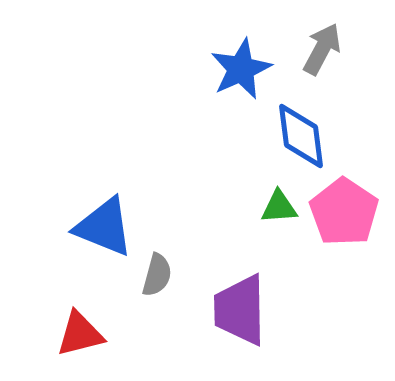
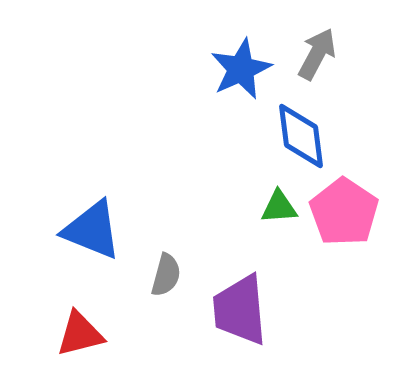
gray arrow: moved 5 px left, 5 px down
blue triangle: moved 12 px left, 3 px down
gray semicircle: moved 9 px right
purple trapezoid: rotated 4 degrees counterclockwise
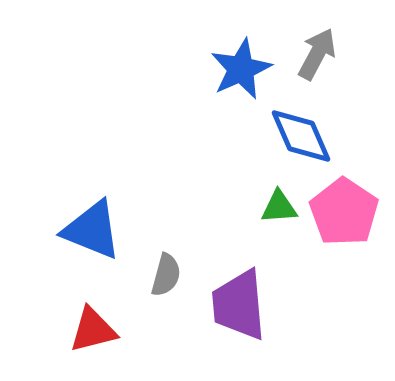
blue diamond: rotated 16 degrees counterclockwise
purple trapezoid: moved 1 px left, 5 px up
red triangle: moved 13 px right, 4 px up
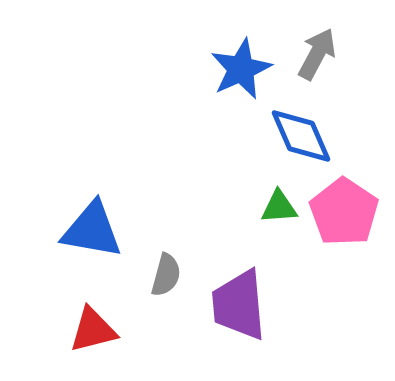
blue triangle: rotated 12 degrees counterclockwise
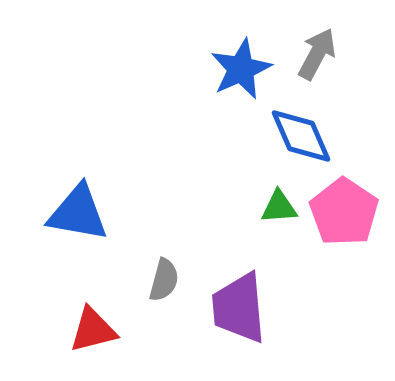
blue triangle: moved 14 px left, 17 px up
gray semicircle: moved 2 px left, 5 px down
purple trapezoid: moved 3 px down
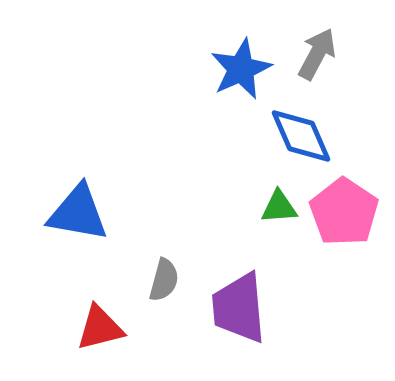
red triangle: moved 7 px right, 2 px up
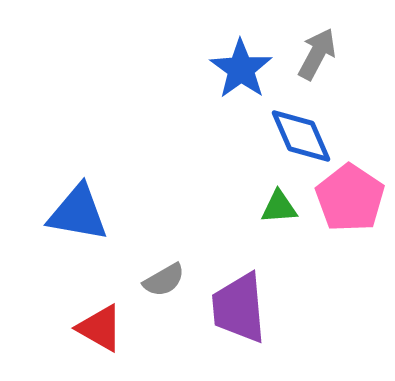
blue star: rotated 12 degrees counterclockwise
pink pentagon: moved 6 px right, 14 px up
gray semicircle: rotated 45 degrees clockwise
red triangle: rotated 44 degrees clockwise
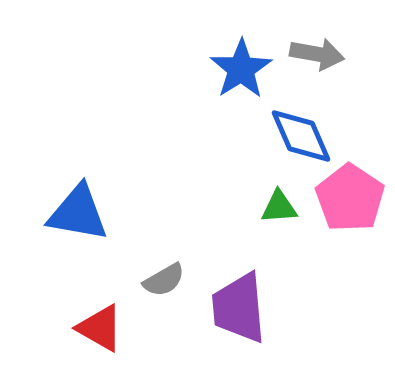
gray arrow: rotated 72 degrees clockwise
blue star: rotated 4 degrees clockwise
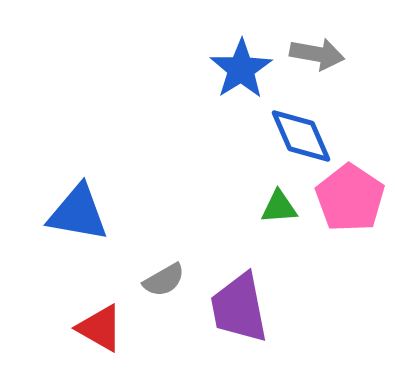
purple trapezoid: rotated 6 degrees counterclockwise
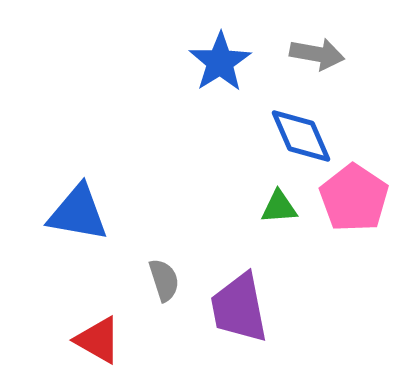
blue star: moved 21 px left, 7 px up
pink pentagon: moved 4 px right
gray semicircle: rotated 78 degrees counterclockwise
red triangle: moved 2 px left, 12 px down
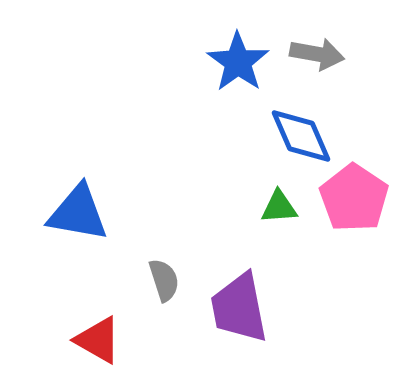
blue star: moved 18 px right; rotated 4 degrees counterclockwise
